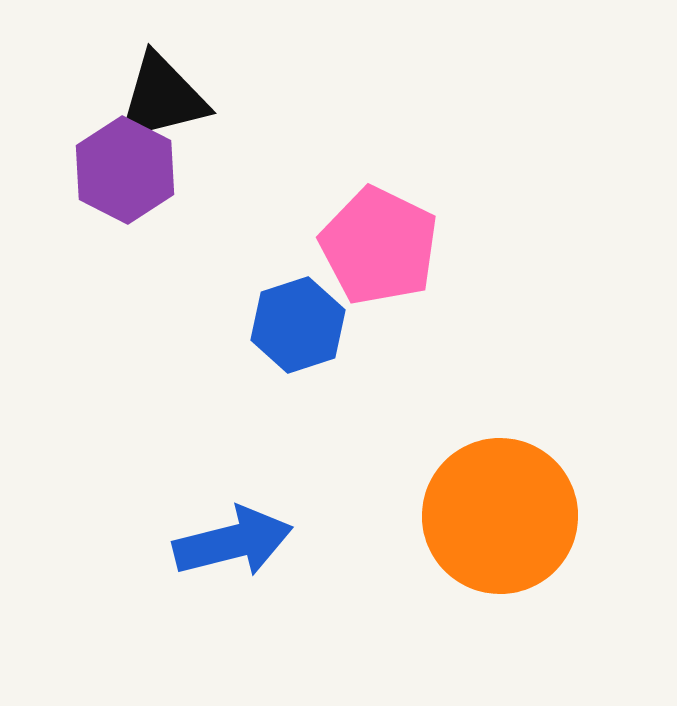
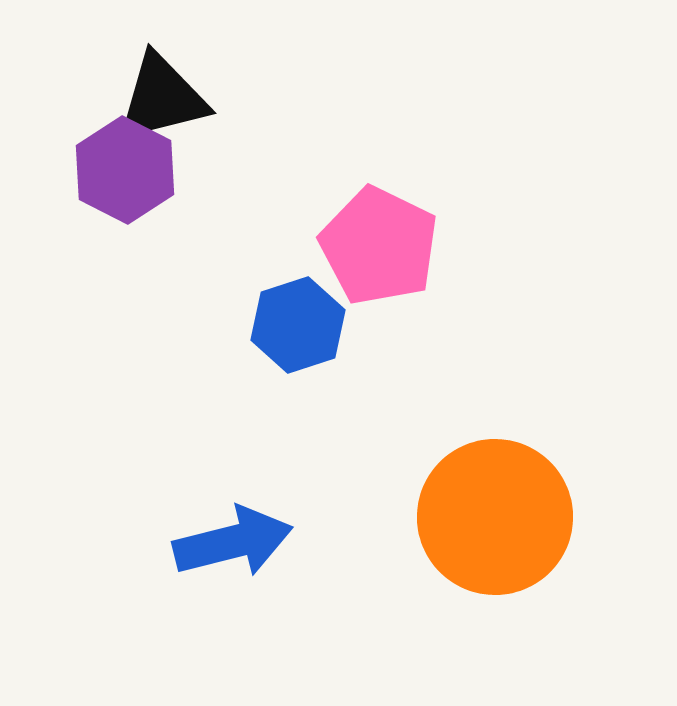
orange circle: moved 5 px left, 1 px down
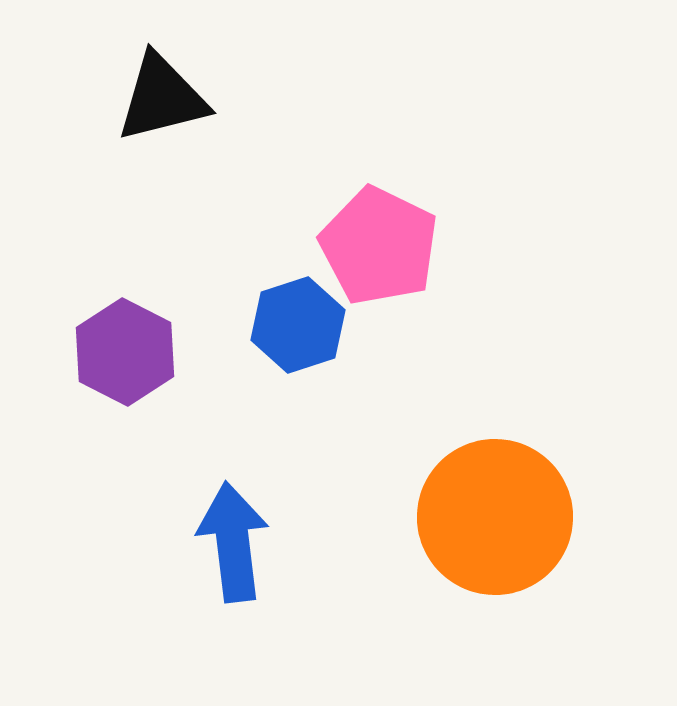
purple hexagon: moved 182 px down
blue arrow: rotated 83 degrees counterclockwise
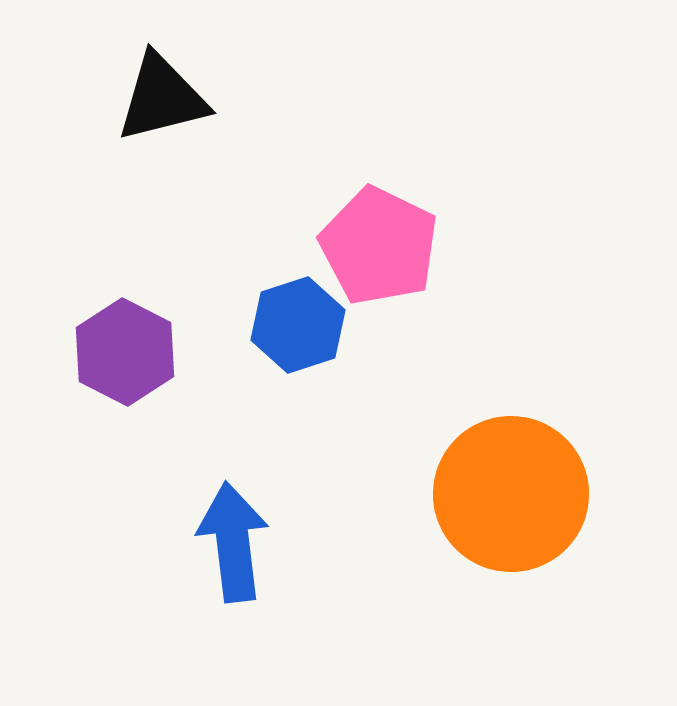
orange circle: moved 16 px right, 23 px up
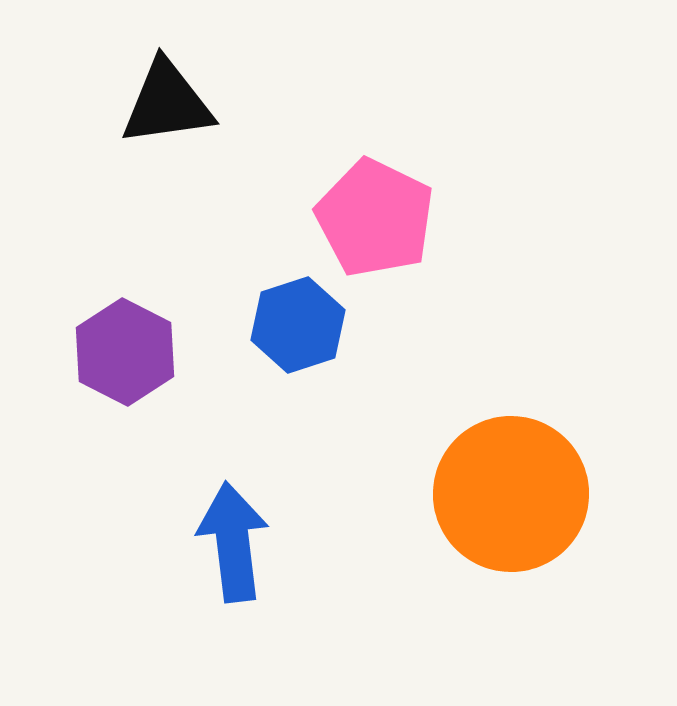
black triangle: moved 5 px right, 5 px down; rotated 6 degrees clockwise
pink pentagon: moved 4 px left, 28 px up
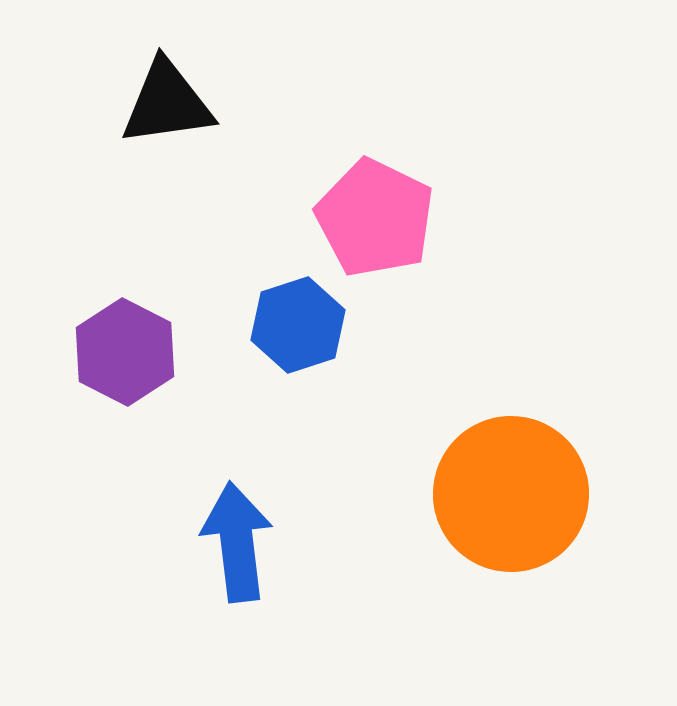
blue arrow: moved 4 px right
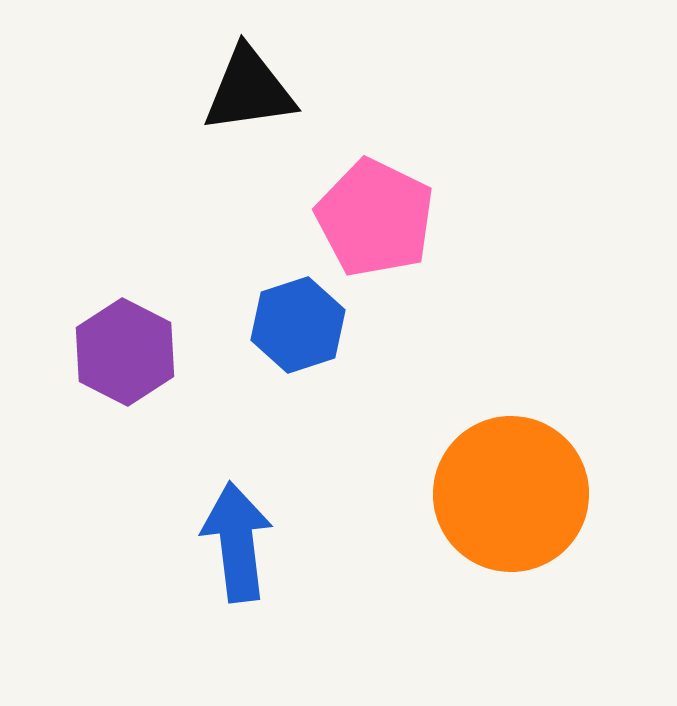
black triangle: moved 82 px right, 13 px up
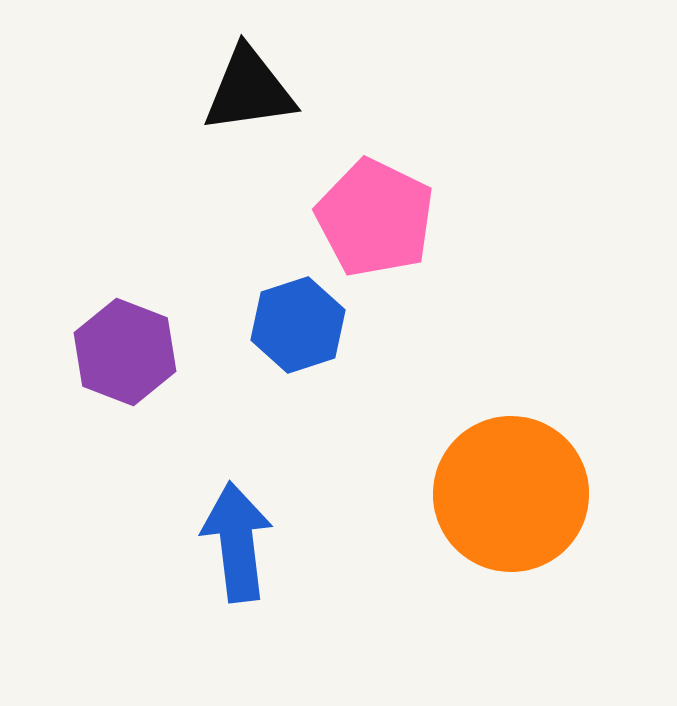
purple hexagon: rotated 6 degrees counterclockwise
